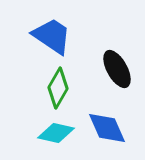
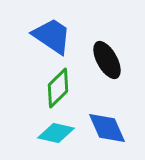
black ellipse: moved 10 px left, 9 px up
green diamond: rotated 15 degrees clockwise
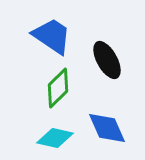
cyan diamond: moved 1 px left, 5 px down
